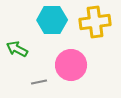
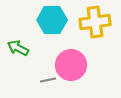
green arrow: moved 1 px right, 1 px up
gray line: moved 9 px right, 2 px up
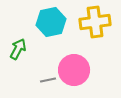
cyan hexagon: moved 1 px left, 2 px down; rotated 12 degrees counterclockwise
green arrow: moved 1 px down; rotated 90 degrees clockwise
pink circle: moved 3 px right, 5 px down
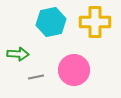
yellow cross: rotated 8 degrees clockwise
green arrow: moved 5 px down; rotated 65 degrees clockwise
gray line: moved 12 px left, 3 px up
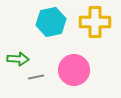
green arrow: moved 5 px down
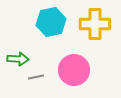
yellow cross: moved 2 px down
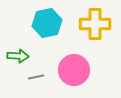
cyan hexagon: moved 4 px left, 1 px down
green arrow: moved 3 px up
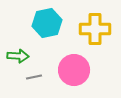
yellow cross: moved 5 px down
gray line: moved 2 px left
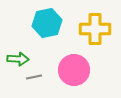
green arrow: moved 3 px down
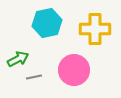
green arrow: rotated 30 degrees counterclockwise
